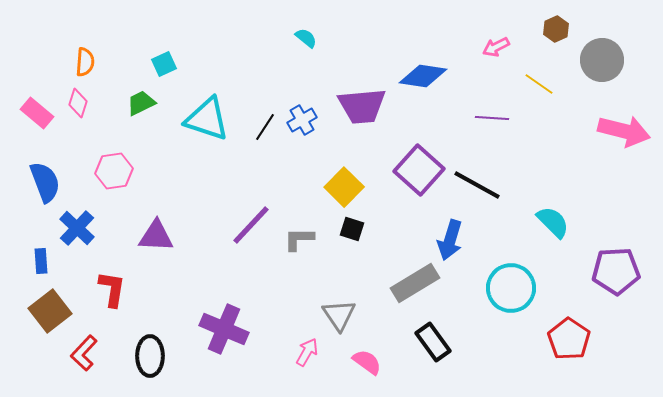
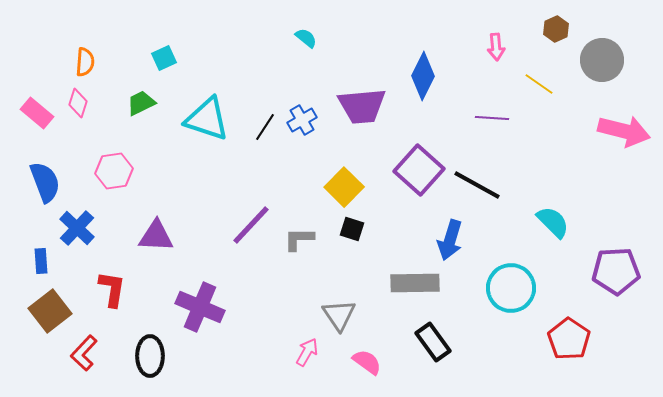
pink arrow at (496, 47): rotated 68 degrees counterclockwise
cyan square at (164, 64): moved 6 px up
blue diamond at (423, 76): rotated 72 degrees counterclockwise
gray rectangle at (415, 283): rotated 30 degrees clockwise
purple cross at (224, 329): moved 24 px left, 22 px up
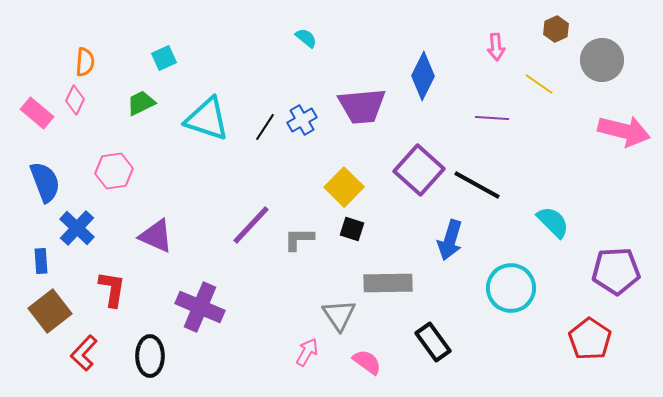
pink diamond at (78, 103): moved 3 px left, 3 px up; rotated 8 degrees clockwise
purple triangle at (156, 236): rotated 21 degrees clockwise
gray rectangle at (415, 283): moved 27 px left
red pentagon at (569, 339): moved 21 px right
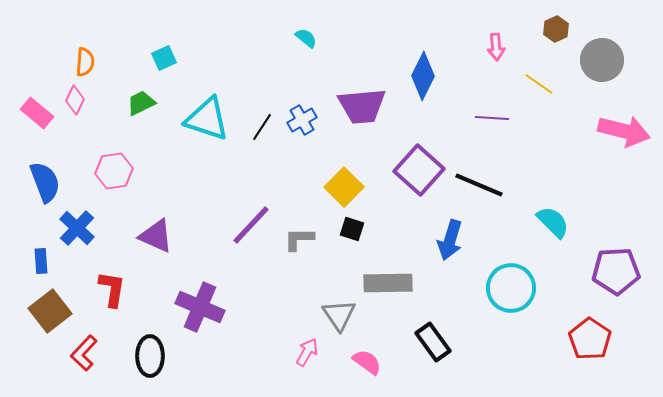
black line at (265, 127): moved 3 px left
black line at (477, 185): moved 2 px right; rotated 6 degrees counterclockwise
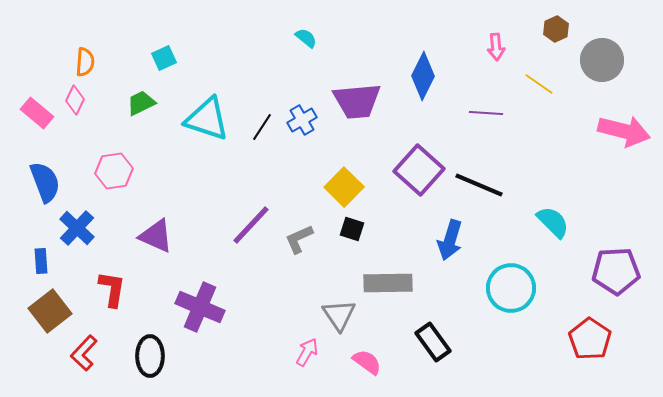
purple trapezoid at (362, 106): moved 5 px left, 5 px up
purple line at (492, 118): moved 6 px left, 5 px up
gray L-shape at (299, 239): rotated 24 degrees counterclockwise
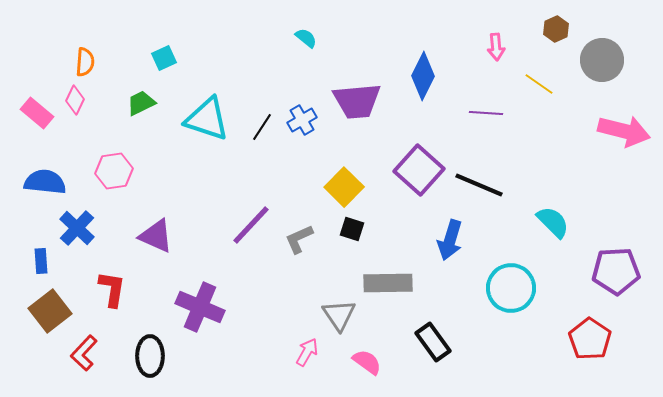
blue semicircle at (45, 182): rotated 63 degrees counterclockwise
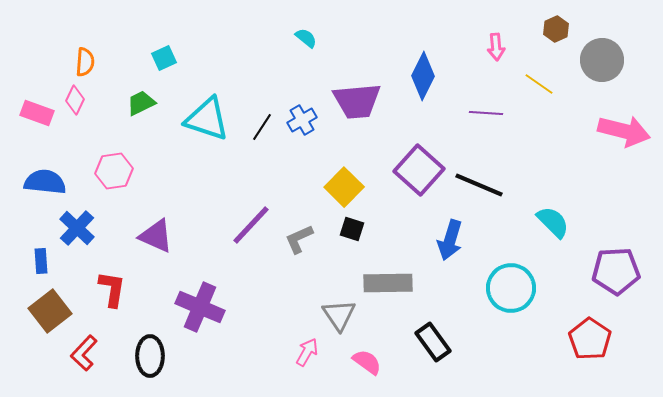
pink rectangle at (37, 113): rotated 20 degrees counterclockwise
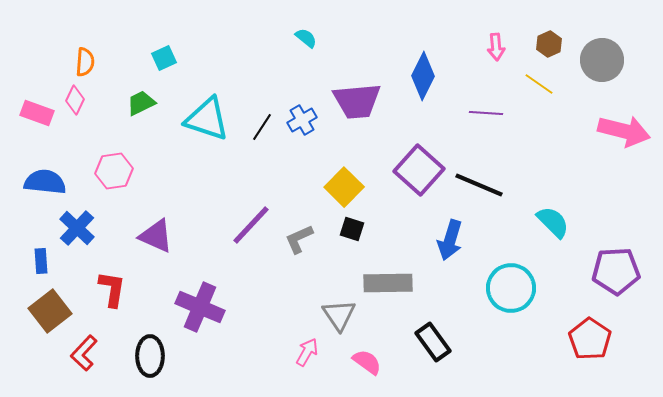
brown hexagon at (556, 29): moved 7 px left, 15 px down
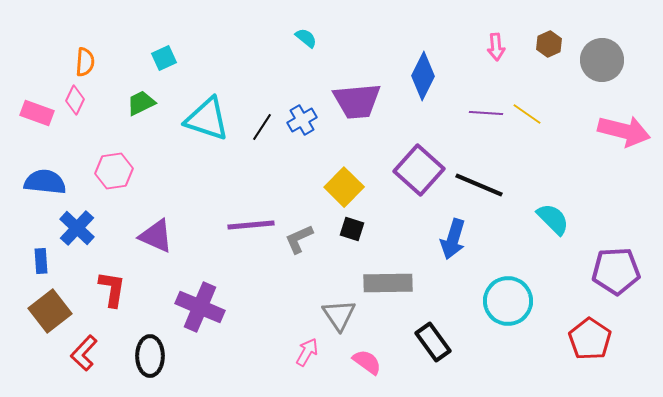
yellow line at (539, 84): moved 12 px left, 30 px down
cyan semicircle at (553, 222): moved 3 px up
purple line at (251, 225): rotated 42 degrees clockwise
blue arrow at (450, 240): moved 3 px right, 1 px up
cyan circle at (511, 288): moved 3 px left, 13 px down
